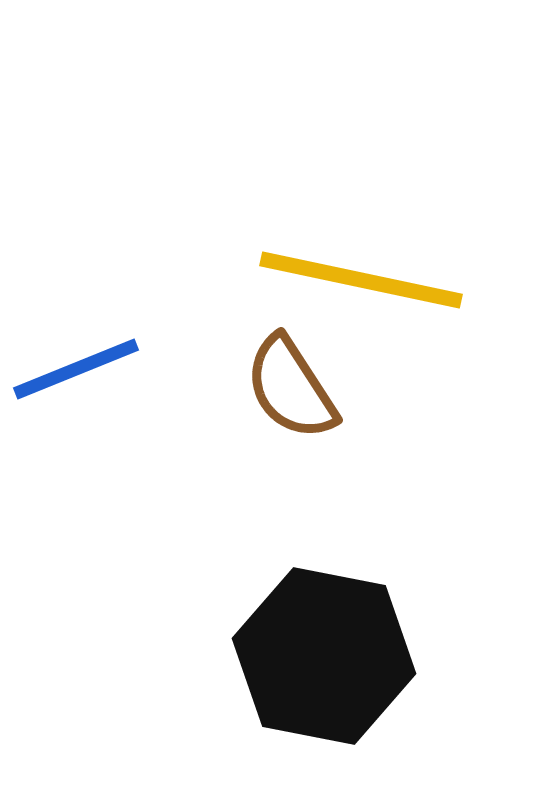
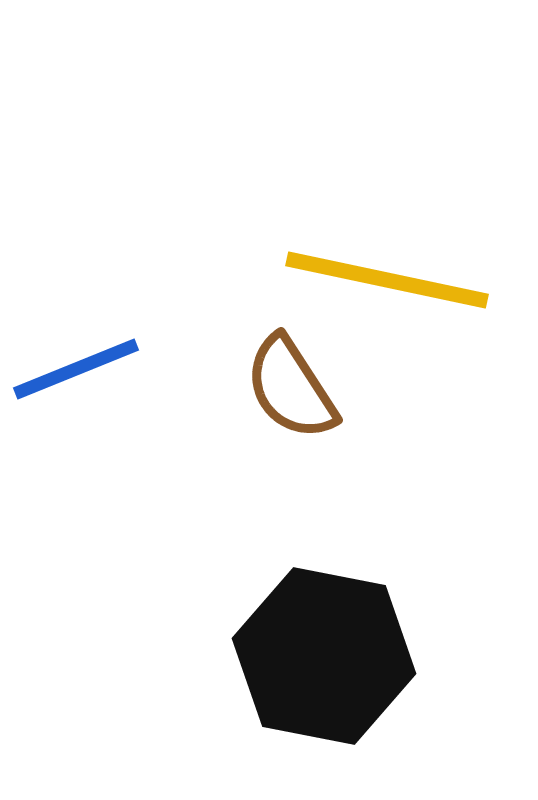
yellow line: moved 26 px right
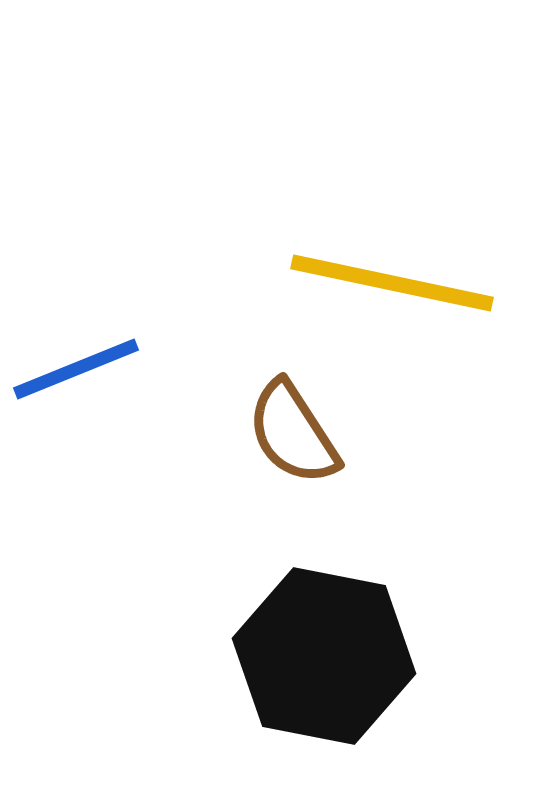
yellow line: moved 5 px right, 3 px down
brown semicircle: moved 2 px right, 45 px down
